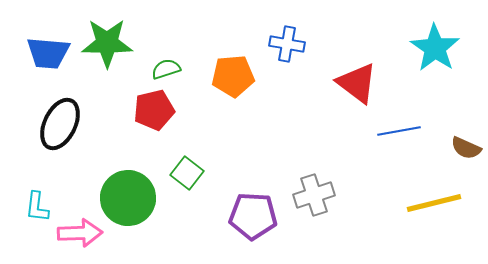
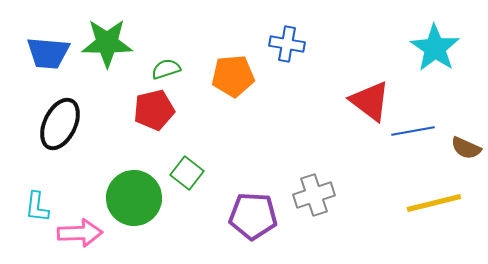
red triangle: moved 13 px right, 18 px down
blue line: moved 14 px right
green circle: moved 6 px right
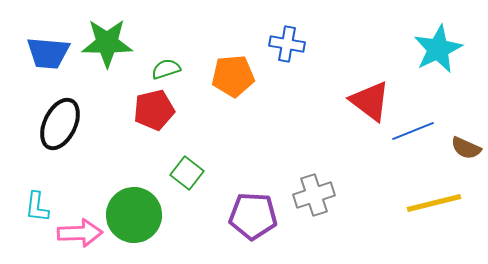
cyan star: moved 3 px right, 1 px down; rotated 12 degrees clockwise
blue line: rotated 12 degrees counterclockwise
green circle: moved 17 px down
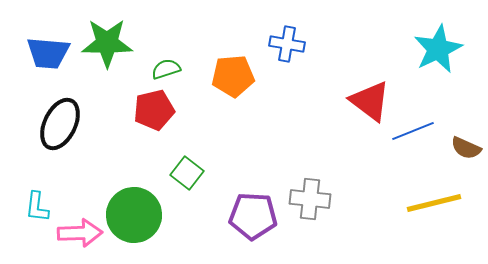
gray cross: moved 4 px left, 4 px down; rotated 24 degrees clockwise
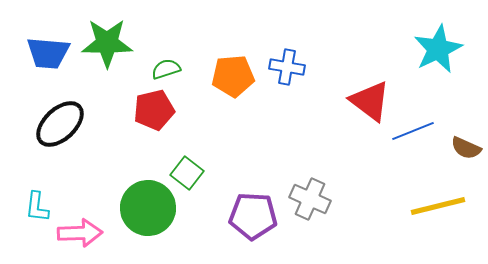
blue cross: moved 23 px down
black ellipse: rotated 21 degrees clockwise
gray cross: rotated 18 degrees clockwise
yellow line: moved 4 px right, 3 px down
green circle: moved 14 px right, 7 px up
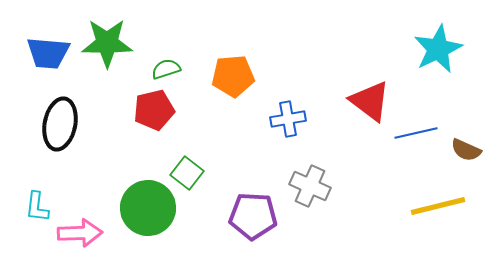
blue cross: moved 1 px right, 52 px down; rotated 20 degrees counterclockwise
black ellipse: rotated 36 degrees counterclockwise
blue line: moved 3 px right, 2 px down; rotated 9 degrees clockwise
brown semicircle: moved 2 px down
gray cross: moved 13 px up
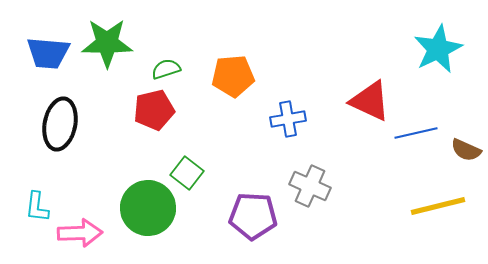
red triangle: rotated 12 degrees counterclockwise
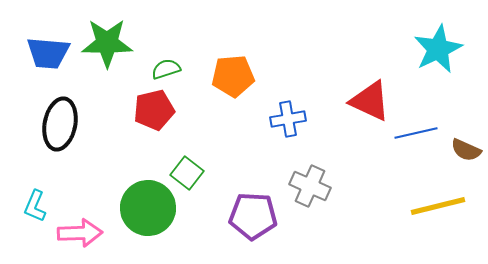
cyan L-shape: moved 2 px left, 1 px up; rotated 16 degrees clockwise
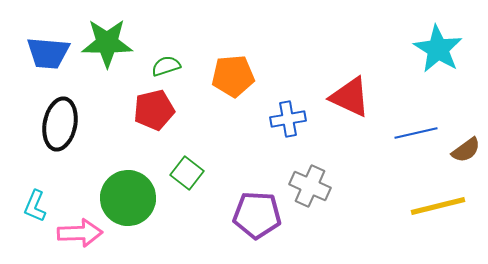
cyan star: rotated 15 degrees counterclockwise
green semicircle: moved 3 px up
red triangle: moved 20 px left, 4 px up
brown semicircle: rotated 60 degrees counterclockwise
green circle: moved 20 px left, 10 px up
purple pentagon: moved 4 px right, 1 px up
